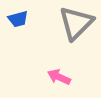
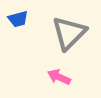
gray triangle: moved 7 px left, 10 px down
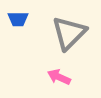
blue trapezoid: rotated 15 degrees clockwise
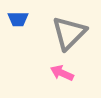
pink arrow: moved 3 px right, 4 px up
